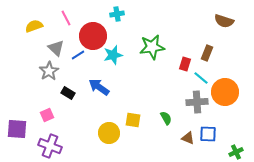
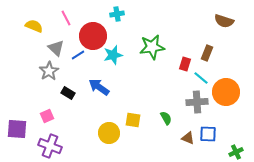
yellow semicircle: rotated 42 degrees clockwise
orange circle: moved 1 px right
pink square: moved 1 px down
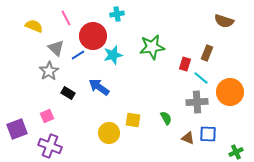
orange circle: moved 4 px right
purple square: rotated 25 degrees counterclockwise
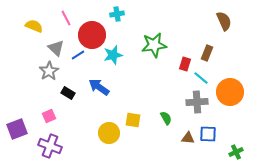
brown semicircle: rotated 132 degrees counterclockwise
red circle: moved 1 px left, 1 px up
green star: moved 2 px right, 2 px up
pink square: moved 2 px right
brown triangle: rotated 16 degrees counterclockwise
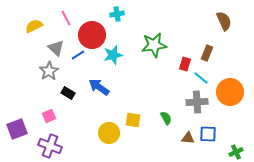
yellow semicircle: rotated 48 degrees counterclockwise
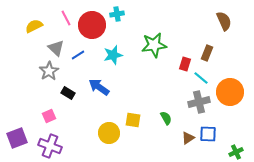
red circle: moved 10 px up
gray cross: moved 2 px right; rotated 10 degrees counterclockwise
purple square: moved 9 px down
brown triangle: rotated 40 degrees counterclockwise
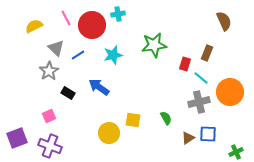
cyan cross: moved 1 px right
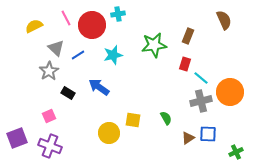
brown semicircle: moved 1 px up
brown rectangle: moved 19 px left, 17 px up
gray cross: moved 2 px right, 1 px up
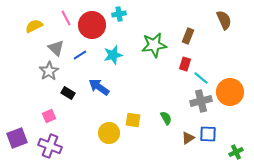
cyan cross: moved 1 px right
blue line: moved 2 px right
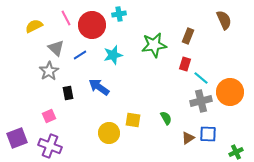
black rectangle: rotated 48 degrees clockwise
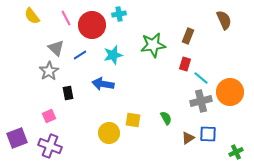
yellow semicircle: moved 2 px left, 10 px up; rotated 102 degrees counterclockwise
green star: moved 1 px left
blue arrow: moved 4 px right, 3 px up; rotated 25 degrees counterclockwise
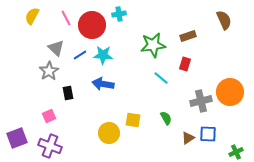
yellow semicircle: rotated 66 degrees clockwise
brown rectangle: rotated 49 degrees clockwise
cyan star: moved 10 px left; rotated 18 degrees clockwise
cyan line: moved 40 px left
